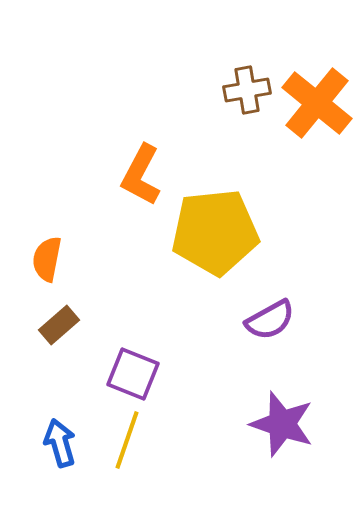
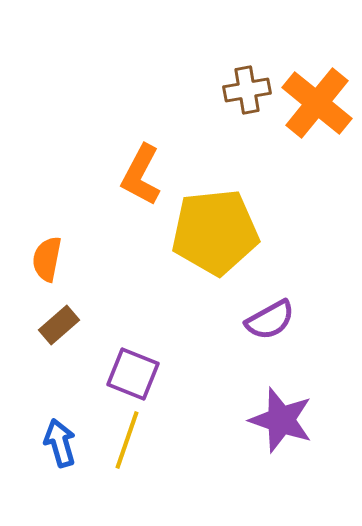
purple star: moved 1 px left, 4 px up
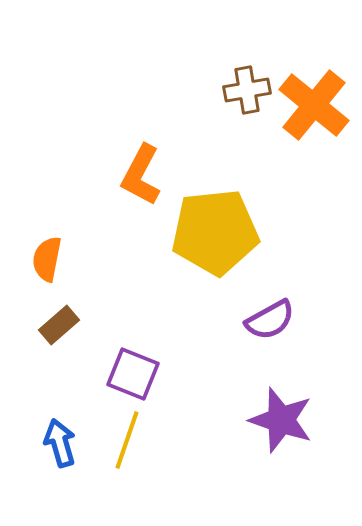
orange cross: moved 3 px left, 2 px down
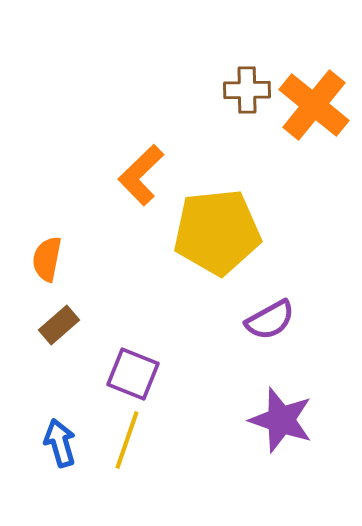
brown cross: rotated 9 degrees clockwise
orange L-shape: rotated 18 degrees clockwise
yellow pentagon: moved 2 px right
